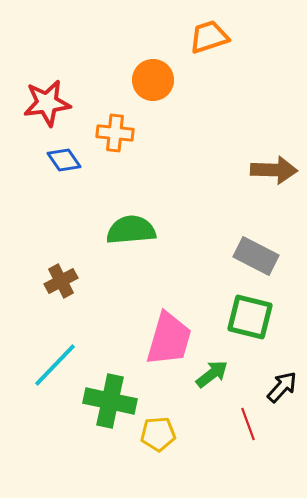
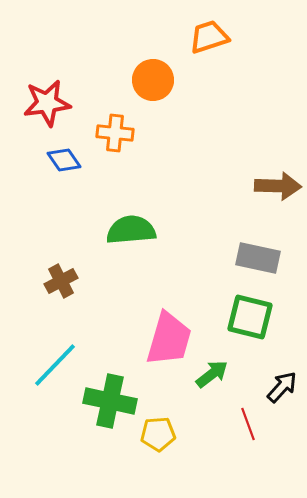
brown arrow: moved 4 px right, 16 px down
gray rectangle: moved 2 px right, 2 px down; rotated 15 degrees counterclockwise
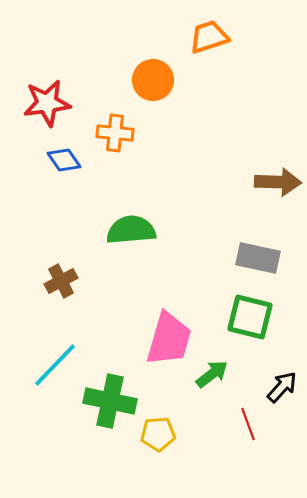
brown arrow: moved 4 px up
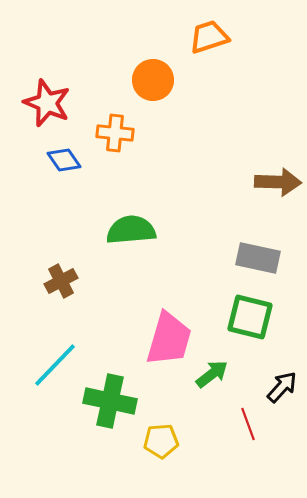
red star: rotated 30 degrees clockwise
yellow pentagon: moved 3 px right, 7 px down
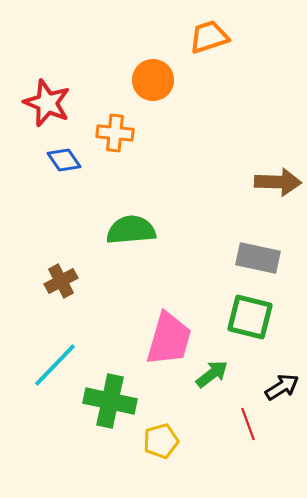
black arrow: rotated 16 degrees clockwise
yellow pentagon: rotated 12 degrees counterclockwise
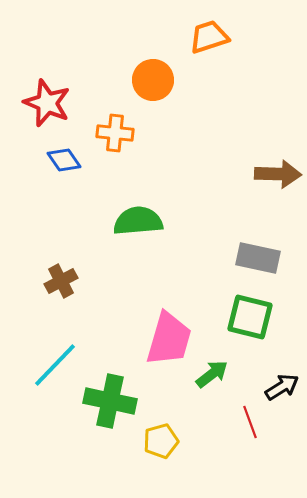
brown arrow: moved 8 px up
green semicircle: moved 7 px right, 9 px up
red line: moved 2 px right, 2 px up
